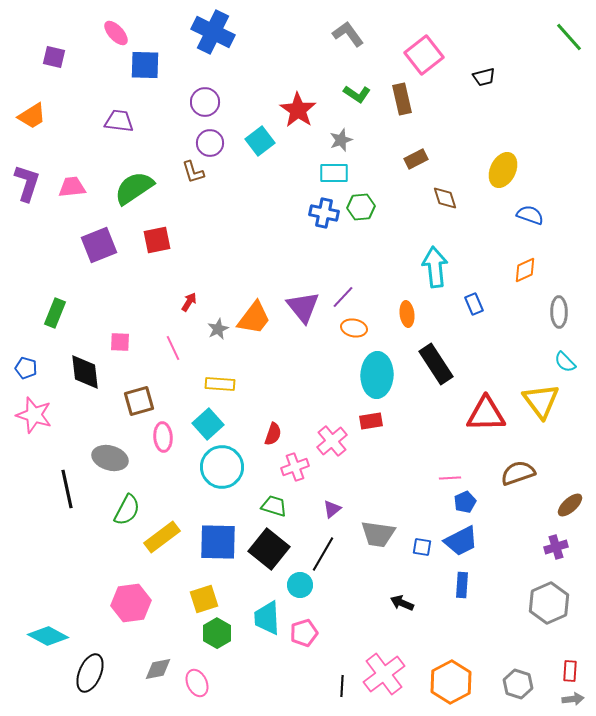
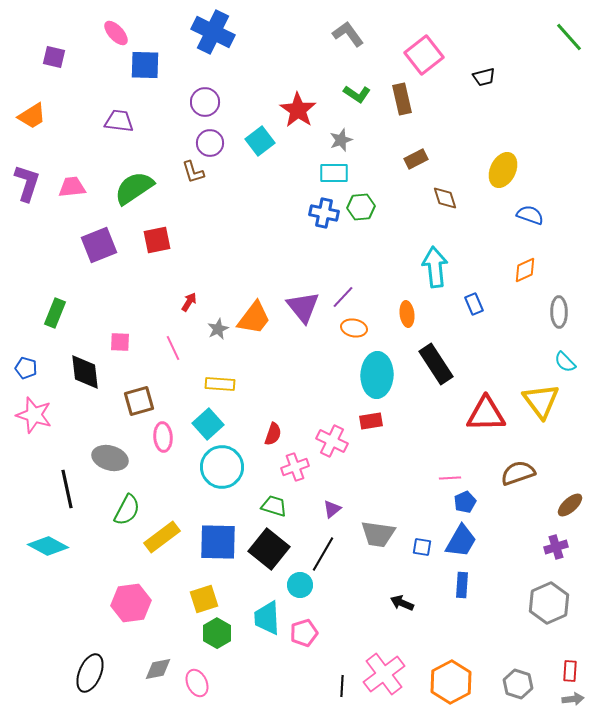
pink cross at (332, 441): rotated 24 degrees counterclockwise
blue trapezoid at (461, 541): rotated 33 degrees counterclockwise
cyan diamond at (48, 636): moved 90 px up
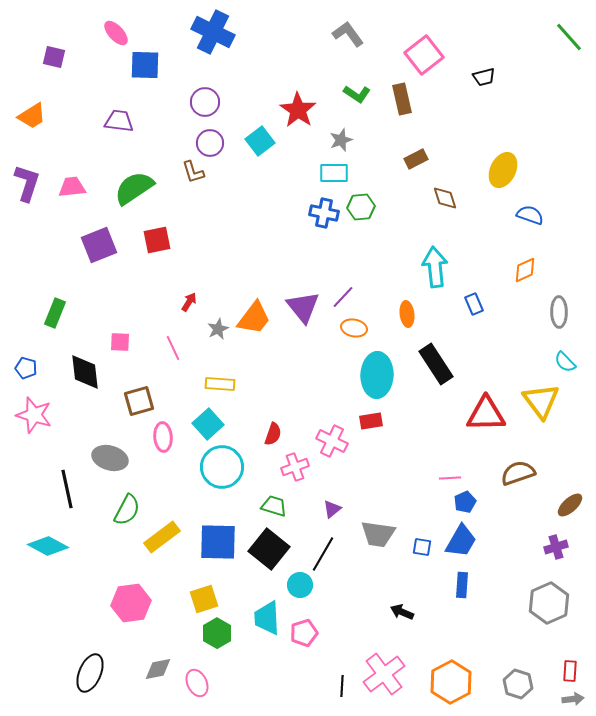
black arrow at (402, 603): moved 9 px down
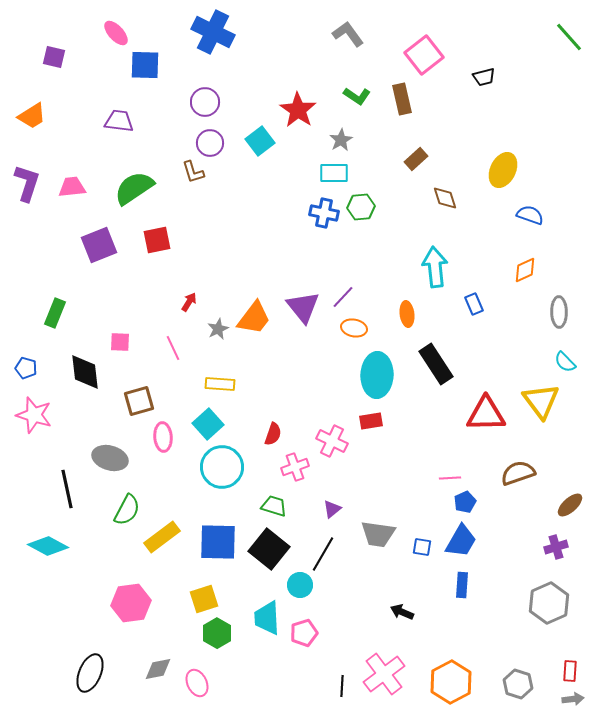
green L-shape at (357, 94): moved 2 px down
gray star at (341, 140): rotated 10 degrees counterclockwise
brown rectangle at (416, 159): rotated 15 degrees counterclockwise
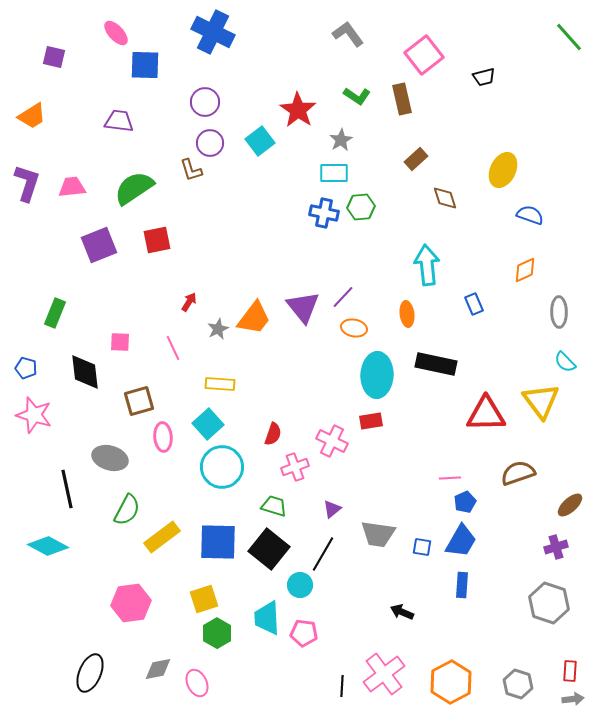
brown L-shape at (193, 172): moved 2 px left, 2 px up
cyan arrow at (435, 267): moved 8 px left, 2 px up
black rectangle at (436, 364): rotated 45 degrees counterclockwise
gray hexagon at (549, 603): rotated 18 degrees counterclockwise
pink pentagon at (304, 633): rotated 24 degrees clockwise
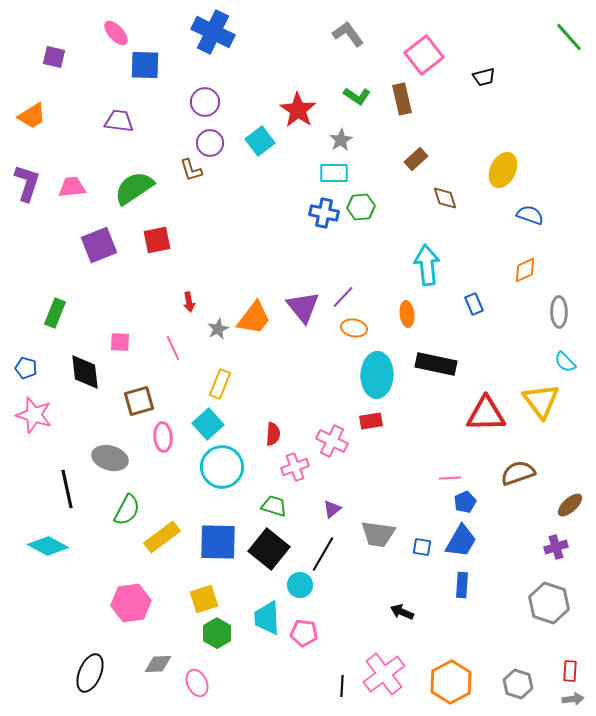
red arrow at (189, 302): rotated 138 degrees clockwise
yellow rectangle at (220, 384): rotated 72 degrees counterclockwise
red semicircle at (273, 434): rotated 15 degrees counterclockwise
gray diamond at (158, 669): moved 5 px up; rotated 8 degrees clockwise
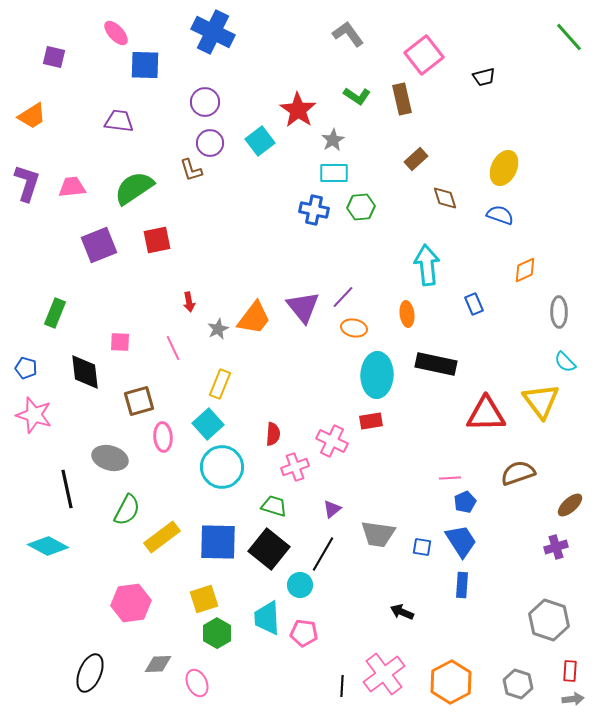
gray star at (341, 140): moved 8 px left
yellow ellipse at (503, 170): moved 1 px right, 2 px up
blue cross at (324, 213): moved 10 px left, 3 px up
blue semicircle at (530, 215): moved 30 px left
blue trapezoid at (461, 541): rotated 63 degrees counterclockwise
gray hexagon at (549, 603): moved 17 px down
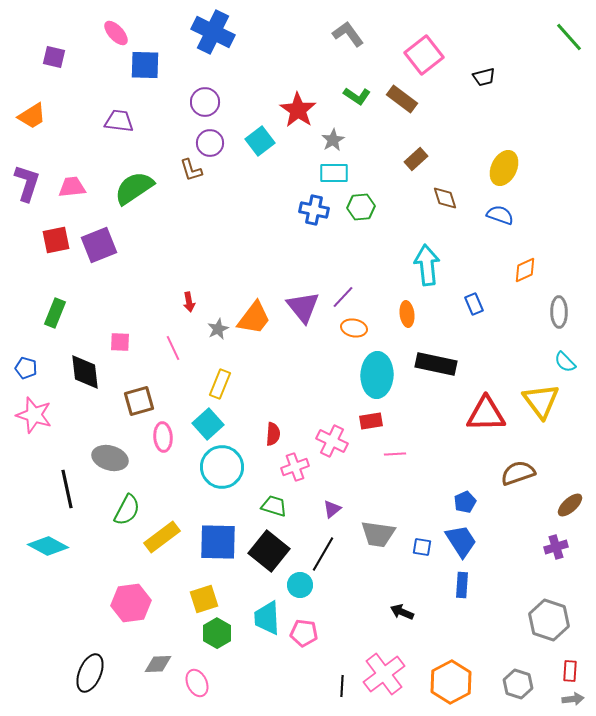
brown rectangle at (402, 99): rotated 40 degrees counterclockwise
red square at (157, 240): moved 101 px left
pink line at (450, 478): moved 55 px left, 24 px up
black square at (269, 549): moved 2 px down
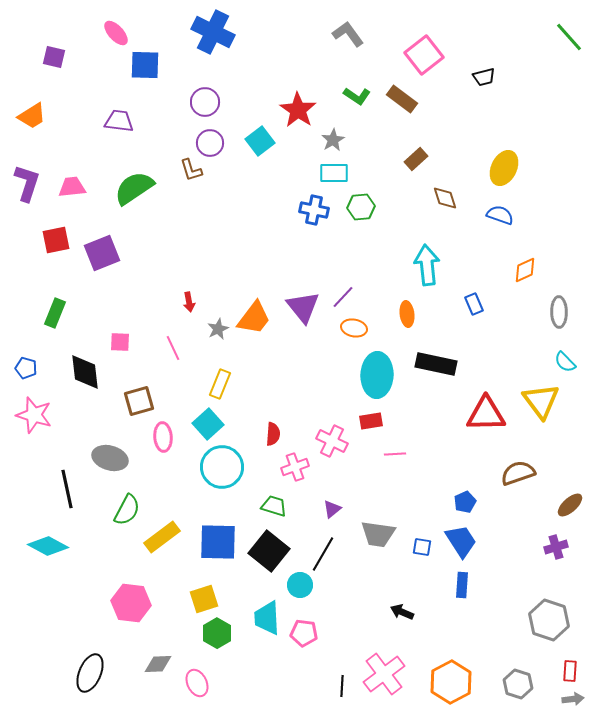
purple square at (99, 245): moved 3 px right, 8 px down
pink hexagon at (131, 603): rotated 15 degrees clockwise
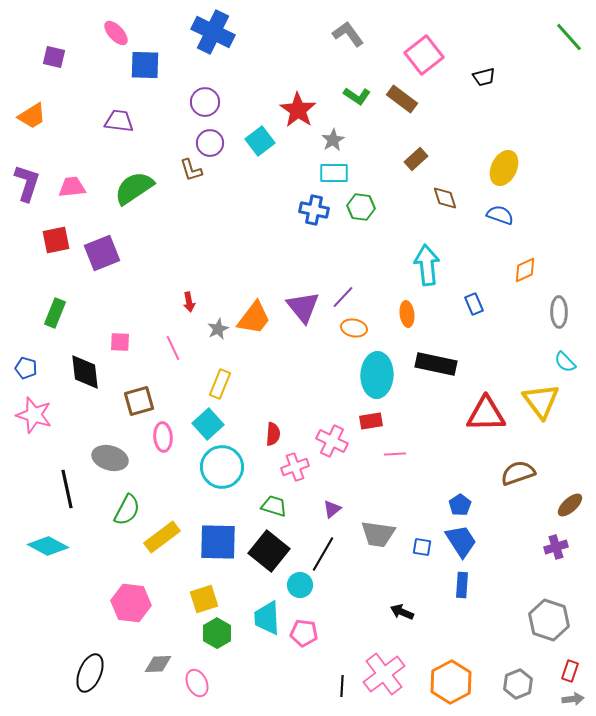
green hexagon at (361, 207): rotated 12 degrees clockwise
blue pentagon at (465, 502): moved 5 px left, 3 px down; rotated 10 degrees counterclockwise
red rectangle at (570, 671): rotated 15 degrees clockwise
gray hexagon at (518, 684): rotated 20 degrees clockwise
